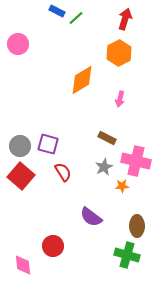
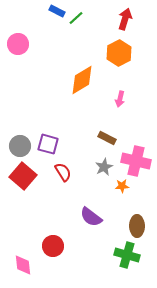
red square: moved 2 px right
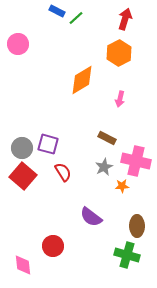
gray circle: moved 2 px right, 2 px down
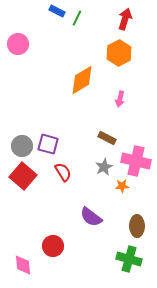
green line: moved 1 px right; rotated 21 degrees counterclockwise
gray circle: moved 2 px up
green cross: moved 2 px right, 4 px down
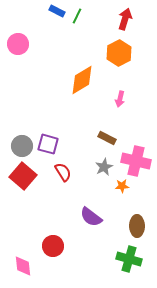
green line: moved 2 px up
pink diamond: moved 1 px down
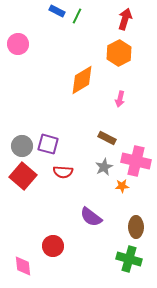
red semicircle: rotated 126 degrees clockwise
brown ellipse: moved 1 px left, 1 px down
